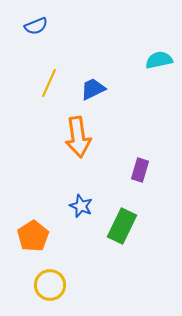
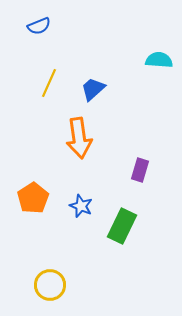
blue semicircle: moved 3 px right
cyan semicircle: rotated 16 degrees clockwise
blue trapezoid: rotated 16 degrees counterclockwise
orange arrow: moved 1 px right, 1 px down
orange pentagon: moved 38 px up
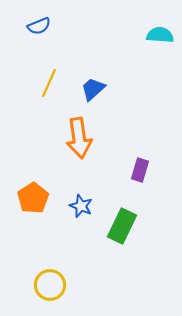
cyan semicircle: moved 1 px right, 25 px up
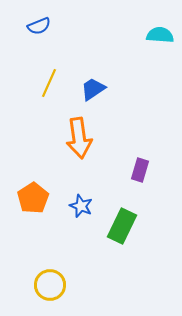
blue trapezoid: rotated 8 degrees clockwise
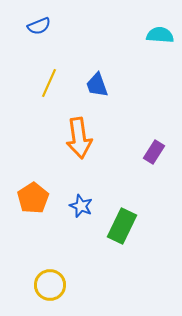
blue trapezoid: moved 4 px right, 4 px up; rotated 76 degrees counterclockwise
purple rectangle: moved 14 px right, 18 px up; rotated 15 degrees clockwise
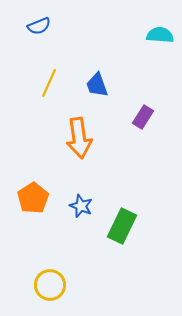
purple rectangle: moved 11 px left, 35 px up
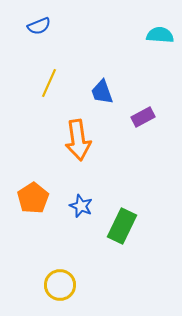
blue trapezoid: moved 5 px right, 7 px down
purple rectangle: rotated 30 degrees clockwise
orange arrow: moved 1 px left, 2 px down
yellow circle: moved 10 px right
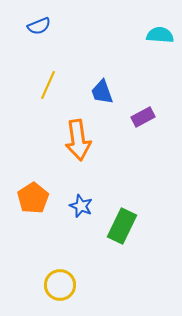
yellow line: moved 1 px left, 2 px down
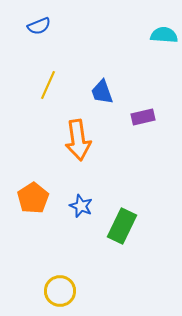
cyan semicircle: moved 4 px right
purple rectangle: rotated 15 degrees clockwise
yellow circle: moved 6 px down
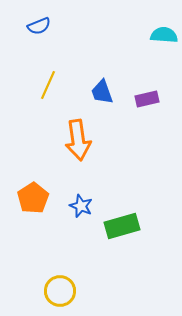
purple rectangle: moved 4 px right, 18 px up
green rectangle: rotated 48 degrees clockwise
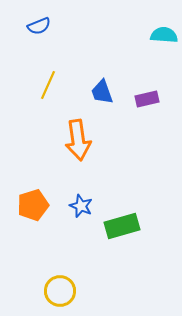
orange pentagon: moved 7 px down; rotated 16 degrees clockwise
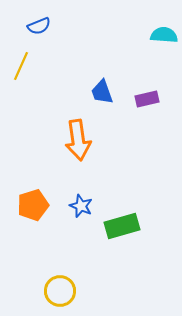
yellow line: moved 27 px left, 19 px up
